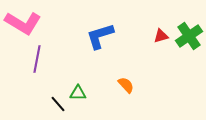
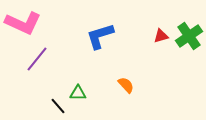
pink L-shape: rotated 6 degrees counterclockwise
purple line: rotated 28 degrees clockwise
black line: moved 2 px down
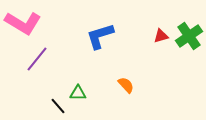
pink L-shape: rotated 6 degrees clockwise
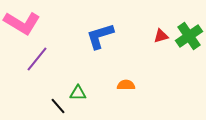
pink L-shape: moved 1 px left
orange semicircle: rotated 48 degrees counterclockwise
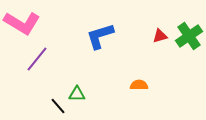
red triangle: moved 1 px left
orange semicircle: moved 13 px right
green triangle: moved 1 px left, 1 px down
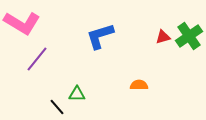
red triangle: moved 3 px right, 1 px down
black line: moved 1 px left, 1 px down
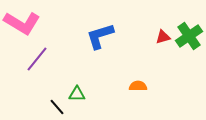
orange semicircle: moved 1 px left, 1 px down
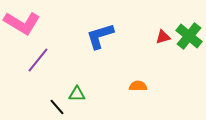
green cross: rotated 16 degrees counterclockwise
purple line: moved 1 px right, 1 px down
